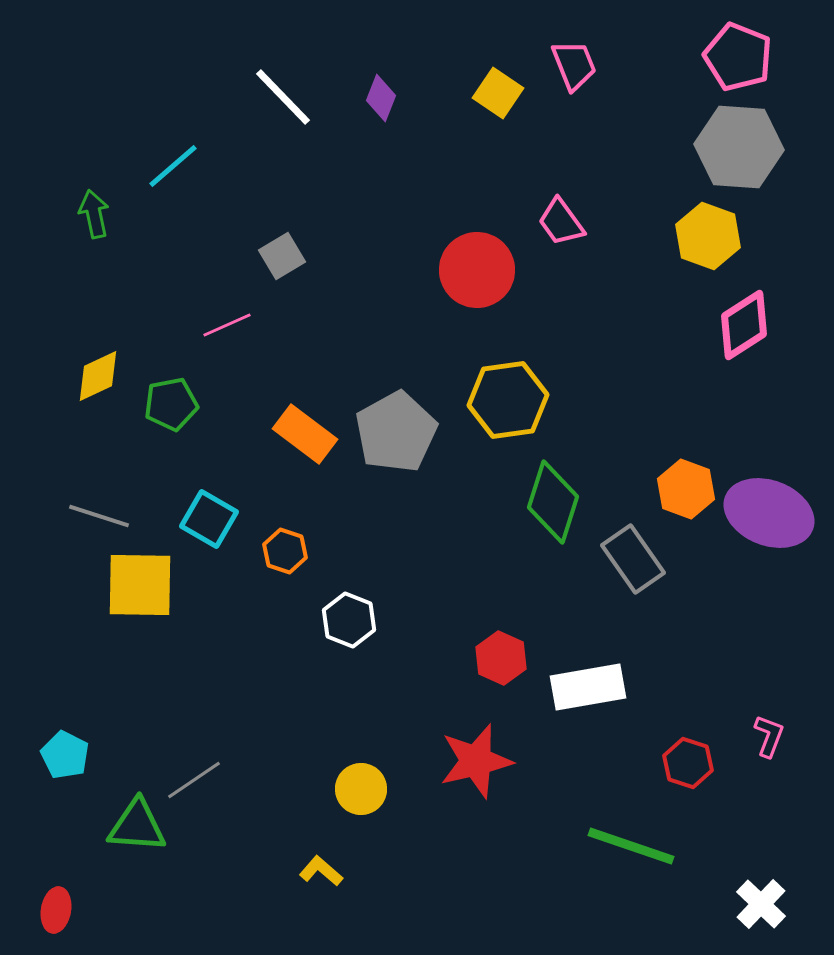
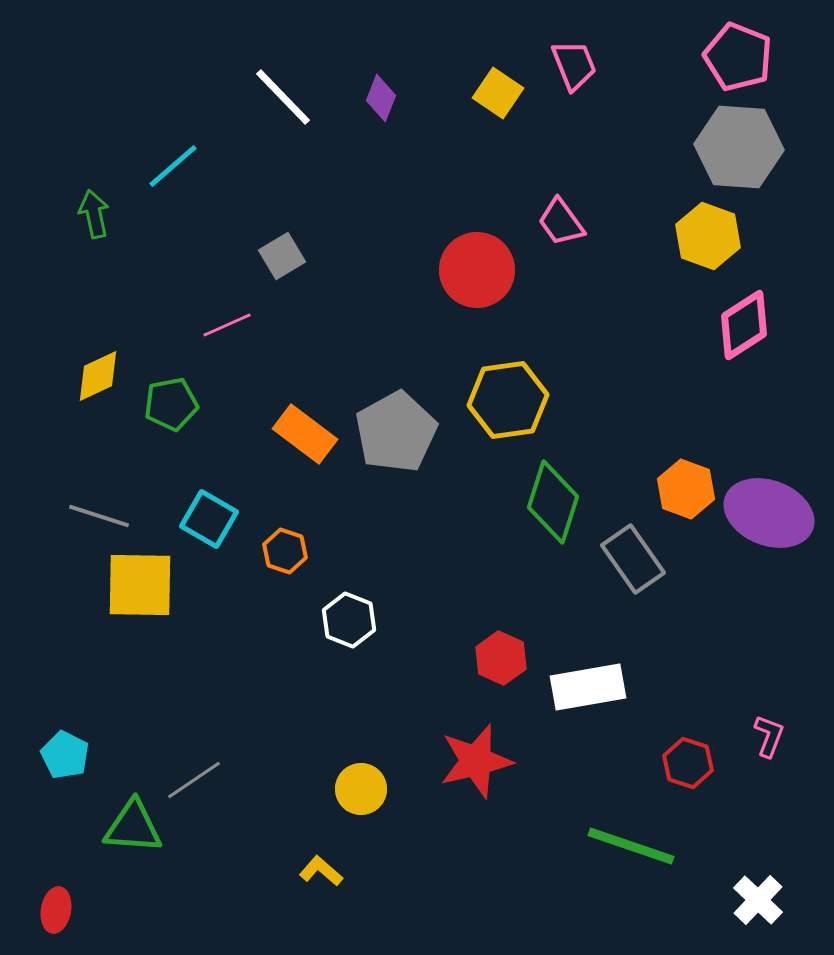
green triangle at (137, 826): moved 4 px left, 1 px down
white cross at (761, 904): moved 3 px left, 4 px up
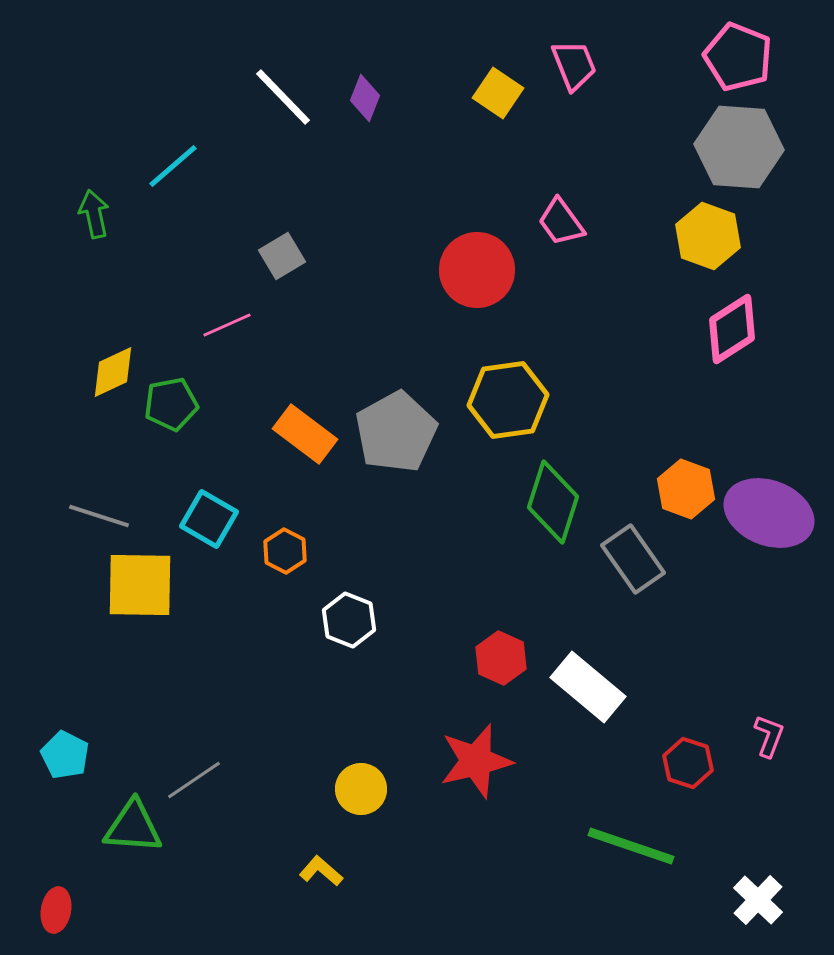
purple diamond at (381, 98): moved 16 px left
pink diamond at (744, 325): moved 12 px left, 4 px down
yellow diamond at (98, 376): moved 15 px right, 4 px up
orange hexagon at (285, 551): rotated 9 degrees clockwise
white rectangle at (588, 687): rotated 50 degrees clockwise
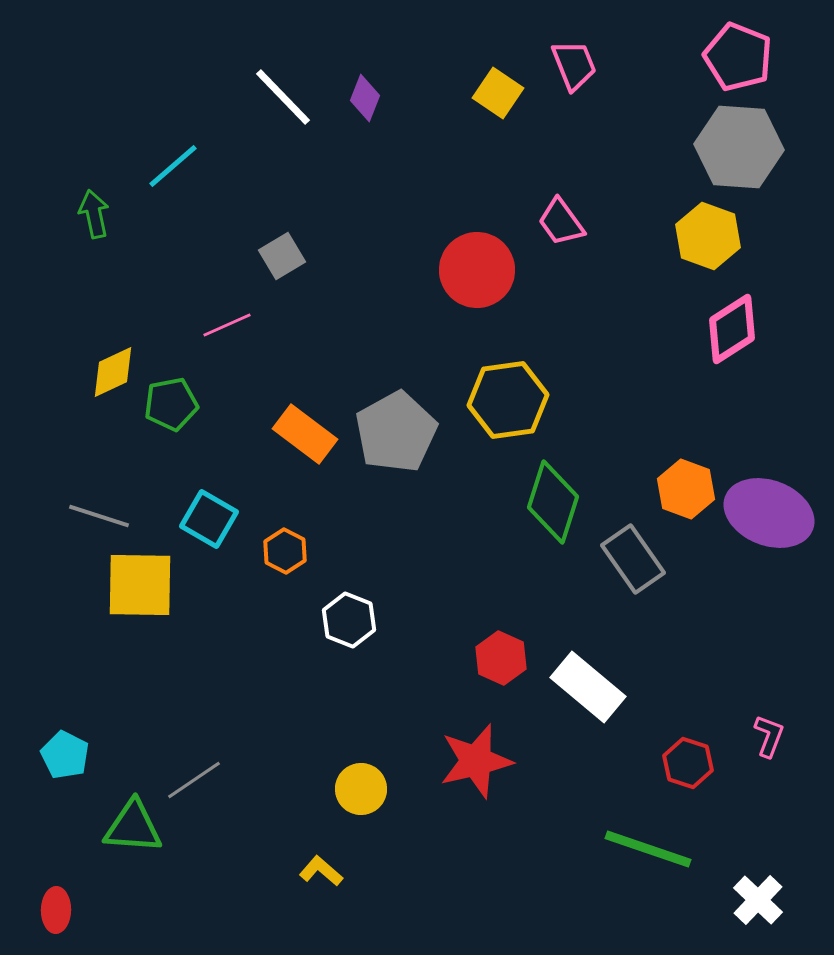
green line at (631, 846): moved 17 px right, 3 px down
red ellipse at (56, 910): rotated 9 degrees counterclockwise
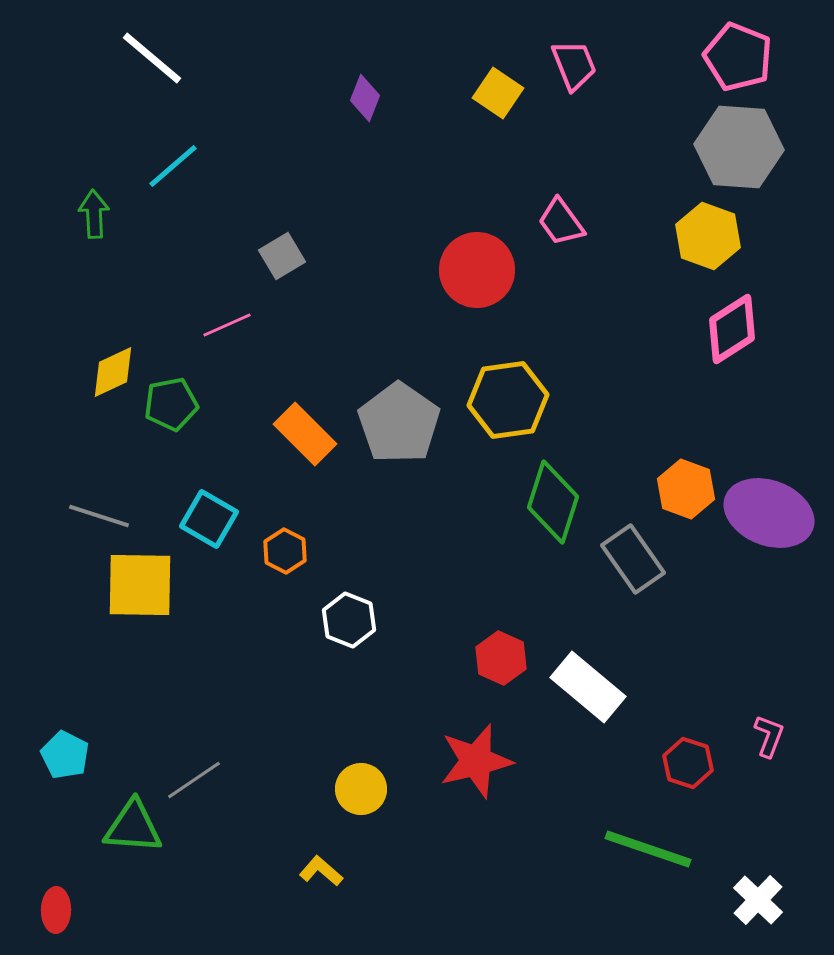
white line at (283, 97): moved 131 px left, 39 px up; rotated 6 degrees counterclockwise
green arrow at (94, 214): rotated 9 degrees clockwise
gray pentagon at (396, 432): moved 3 px right, 9 px up; rotated 8 degrees counterclockwise
orange rectangle at (305, 434): rotated 8 degrees clockwise
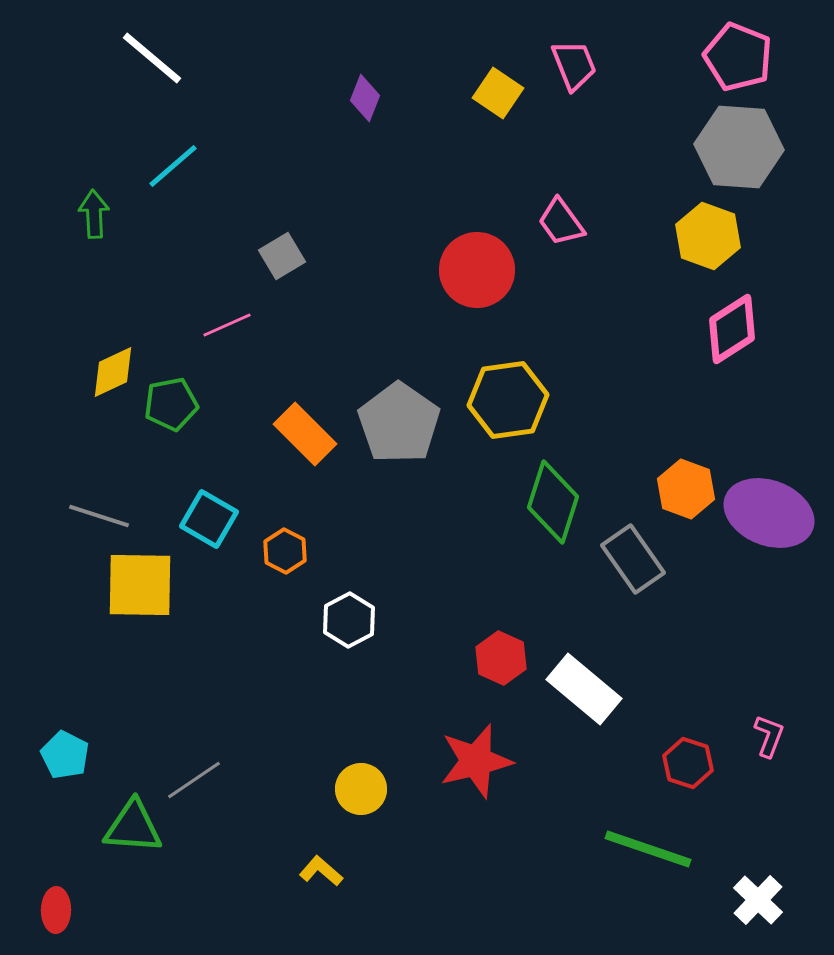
white hexagon at (349, 620): rotated 10 degrees clockwise
white rectangle at (588, 687): moved 4 px left, 2 px down
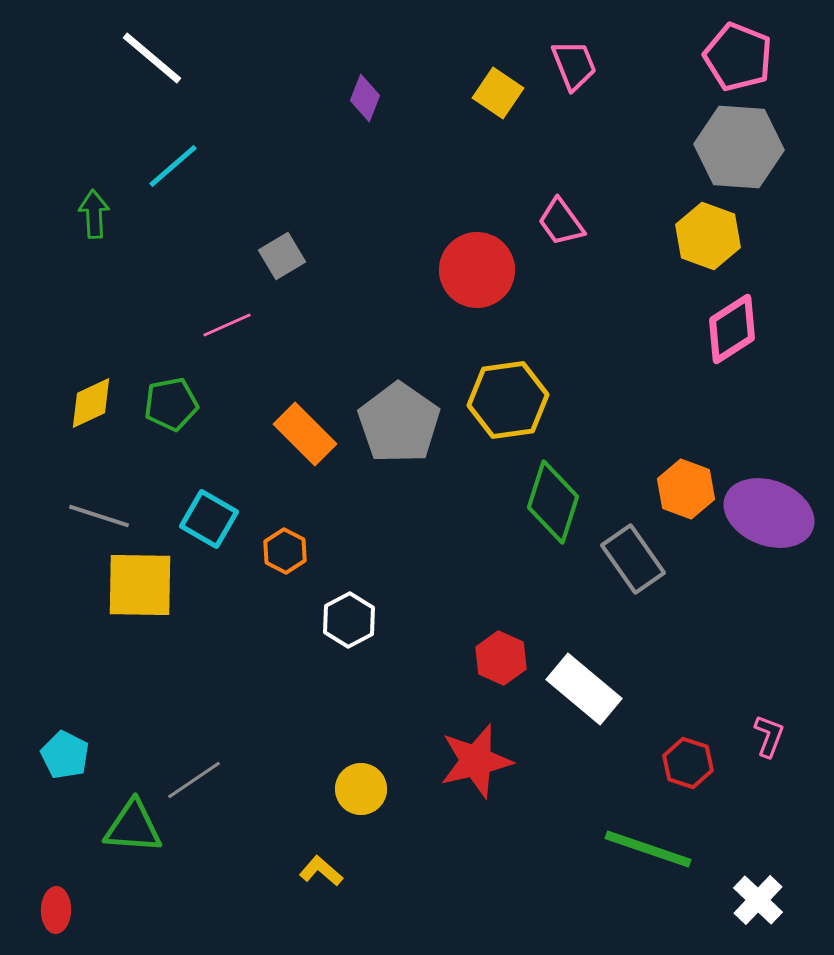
yellow diamond at (113, 372): moved 22 px left, 31 px down
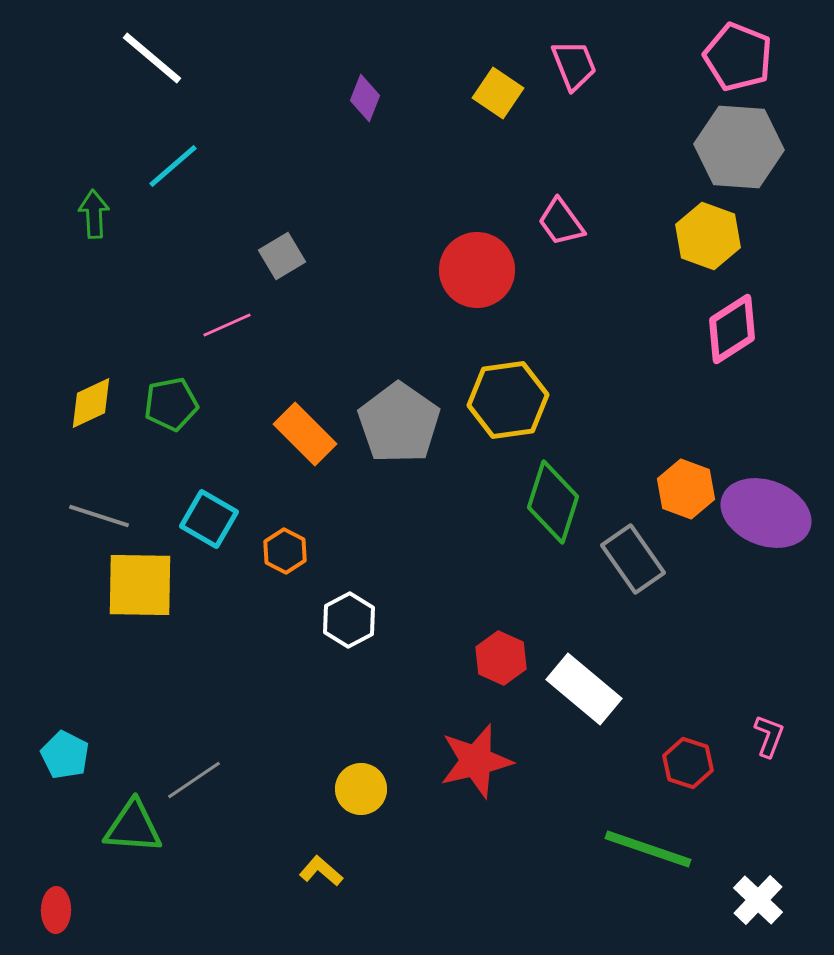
purple ellipse at (769, 513): moved 3 px left
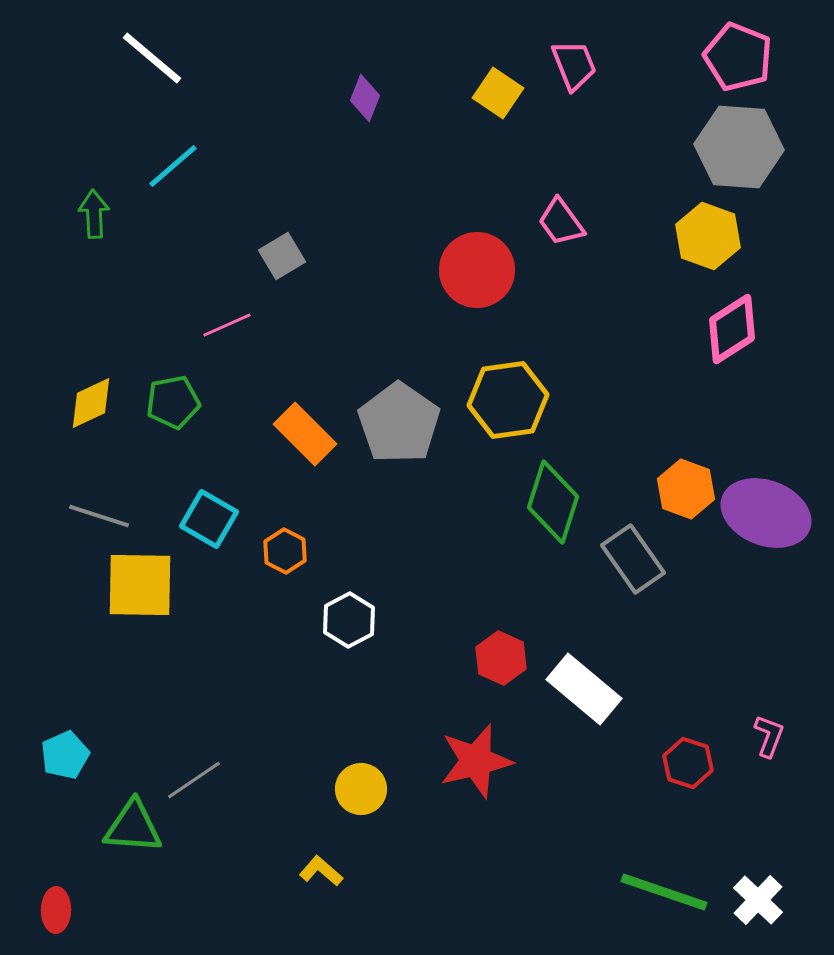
green pentagon at (171, 404): moved 2 px right, 2 px up
cyan pentagon at (65, 755): rotated 21 degrees clockwise
green line at (648, 849): moved 16 px right, 43 px down
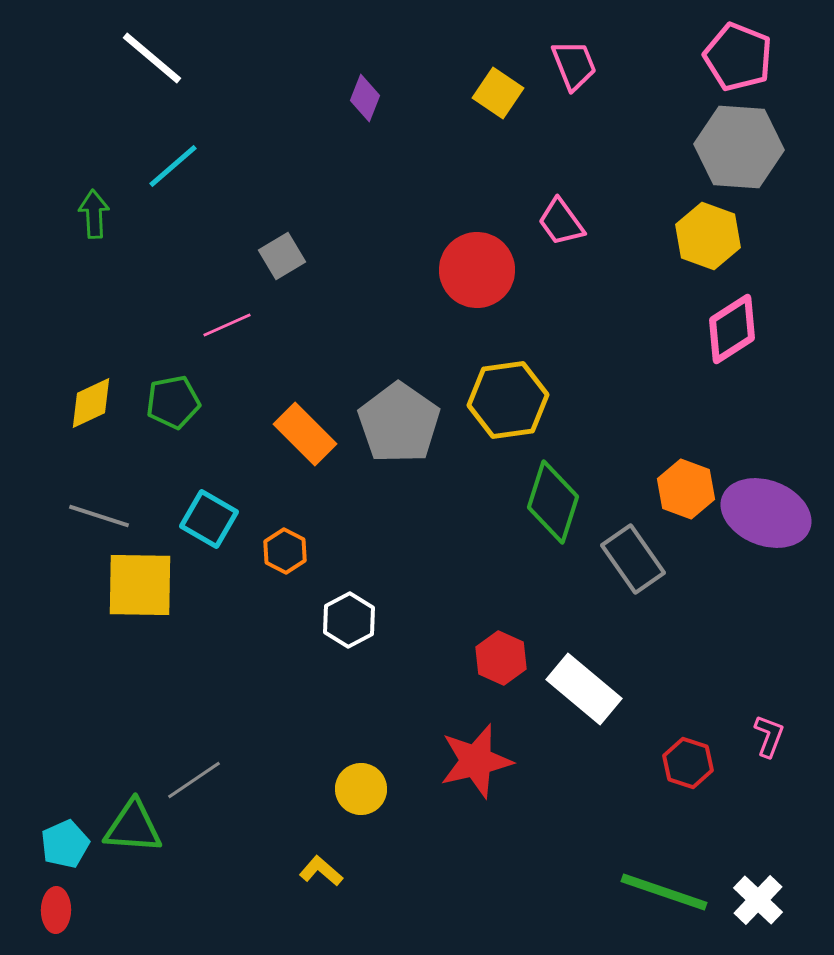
cyan pentagon at (65, 755): moved 89 px down
